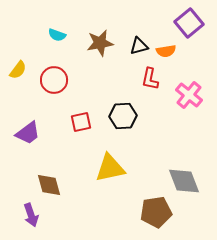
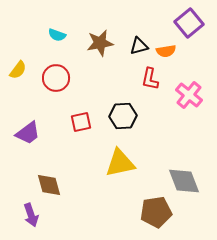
red circle: moved 2 px right, 2 px up
yellow triangle: moved 10 px right, 5 px up
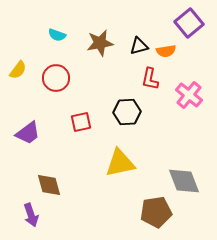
black hexagon: moved 4 px right, 4 px up
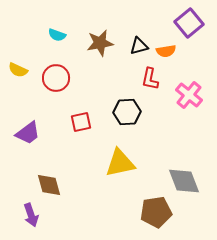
yellow semicircle: rotated 78 degrees clockwise
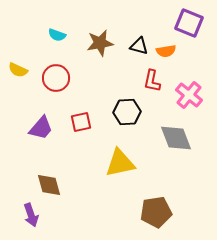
purple square: rotated 28 degrees counterclockwise
black triangle: rotated 30 degrees clockwise
red L-shape: moved 2 px right, 2 px down
purple trapezoid: moved 13 px right, 5 px up; rotated 12 degrees counterclockwise
gray diamond: moved 8 px left, 43 px up
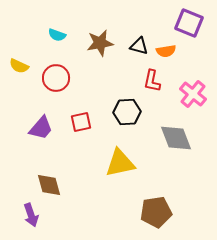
yellow semicircle: moved 1 px right, 4 px up
pink cross: moved 4 px right, 1 px up
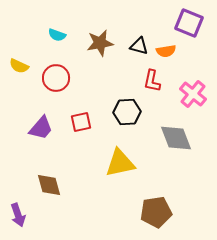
purple arrow: moved 13 px left
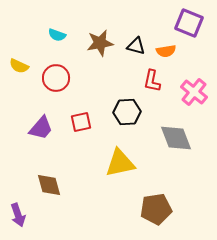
black triangle: moved 3 px left
pink cross: moved 1 px right, 2 px up
brown pentagon: moved 3 px up
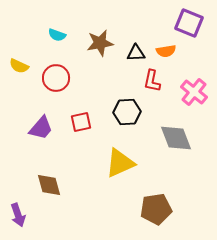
black triangle: moved 7 px down; rotated 18 degrees counterclockwise
yellow triangle: rotated 12 degrees counterclockwise
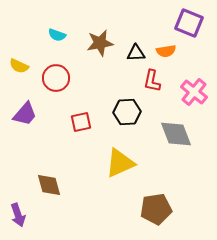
purple trapezoid: moved 16 px left, 14 px up
gray diamond: moved 4 px up
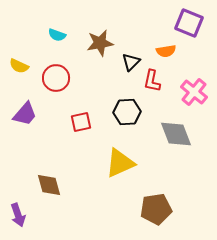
black triangle: moved 5 px left, 9 px down; rotated 42 degrees counterclockwise
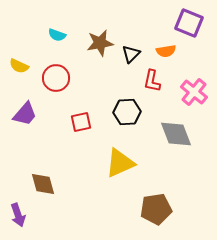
black triangle: moved 8 px up
brown diamond: moved 6 px left, 1 px up
